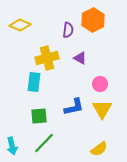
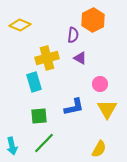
purple semicircle: moved 5 px right, 5 px down
cyan rectangle: rotated 24 degrees counterclockwise
yellow triangle: moved 5 px right
yellow semicircle: rotated 24 degrees counterclockwise
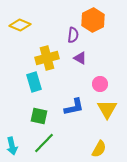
green square: rotated 18 degrees clockwise
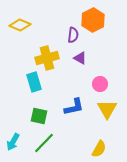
cyan arrow: moved 1 px right, 4 px up; rotated 42 degrees clockwise
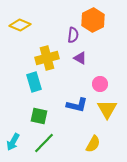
blue L-shape: moved 3 px right, 2 px up; rotated 25 degrees clockwise
yellow semicircle: moved 6 px left, 5 px up
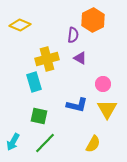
yellow cross: moved 1 px down
pink circle: moved 3 px right
green line: moved 1 px right
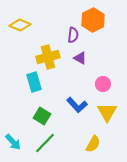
yellow cross: moved 1 px right, 2 px up
blue L-shape: rotated 35 degrees clockwise
yellow triangle: moved 3 px down
green square: moved 3 px right; rotated 18 degrees clockwise
cyan arrow: rotated 72 degrees counterclockwise
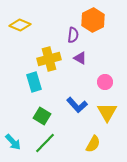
yellow cross: moved 1 px right, 2 px down
pink circle: moved 2 px right, 2 px up
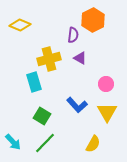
pink circle: moved 1 px right, 2 px down
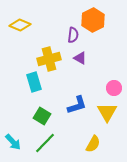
pink circle: moved 8 px right, 4 px down
blue L-shape: rotated 65 degrees counterclockwise
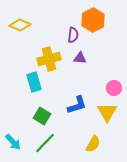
purple triangle: rotated 24 degrees counterclockwise
